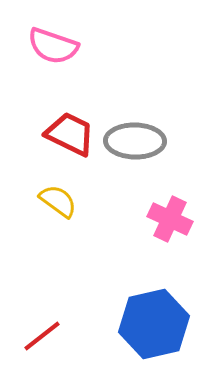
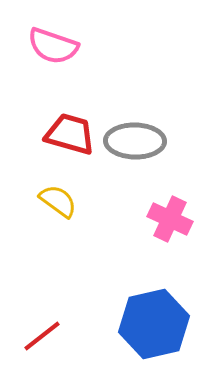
red trapezoid: rotated 10 degrees counterclockwise
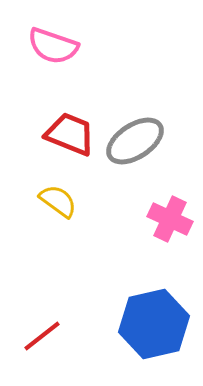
red trapezoid: rotated 6 degrees clockwise
gray ellipse: rotated 34 degrees counterclockwise
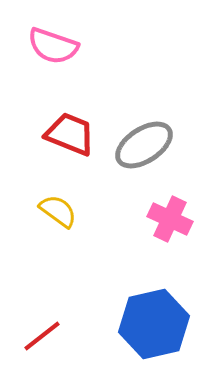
gray ellipse: moved 9 px right, 4 px down
yellow semicircle: moved 10 px down
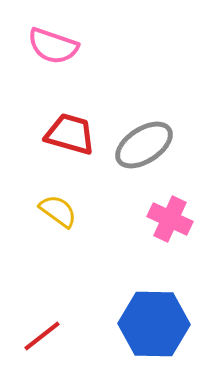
red trapezoid: rotated 6 degrees counterclockwise
blue hexagon: rotated 14 degrees clockwise
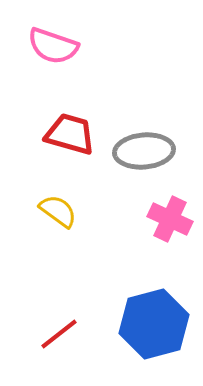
gray ellipse: moved 6 px down; rotated 28 degrees clockwise
blue hexagon: rotated 16 degrees counterclockwise
red line: moved 17 px right, 2 px up
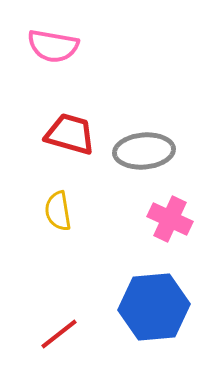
pink semicircle: rotated 9 degrees counterclockwise
yellow semicircle: rotated 135 degrees counterclockwise
blue hexagon: moved 17 px up; rotated 10 degrees clockwise
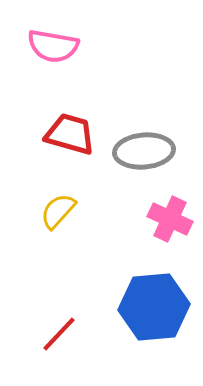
yellow semicircle: rotated 51 degrees clockwise
red line: rotated 9 degrees counterclockwise
